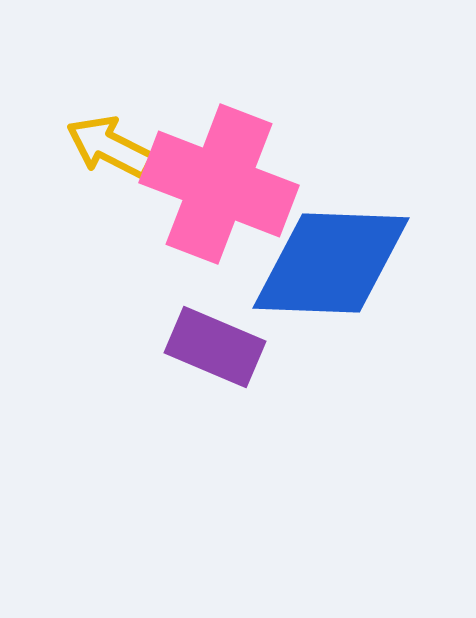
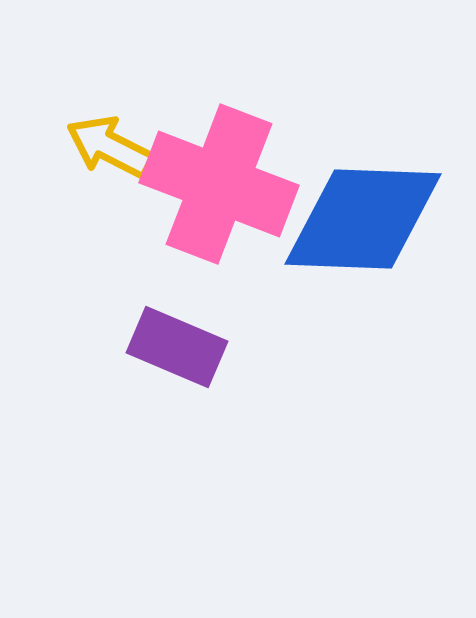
blue diamond: moved 32 px right, 44 px up
purple rectangle: moved 38 px left
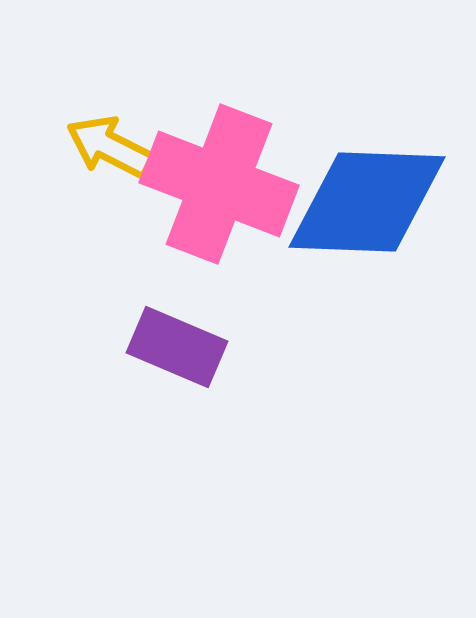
blue diamond: moved 4 px right, 17 px up
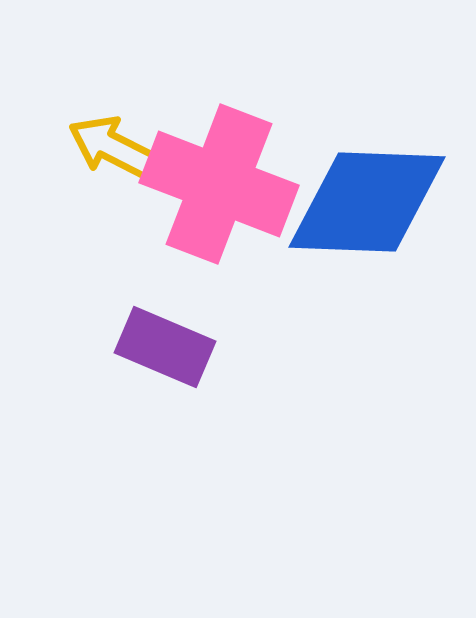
yellow arrow: moved 2 px right
purple rectangle: moved 12 px left
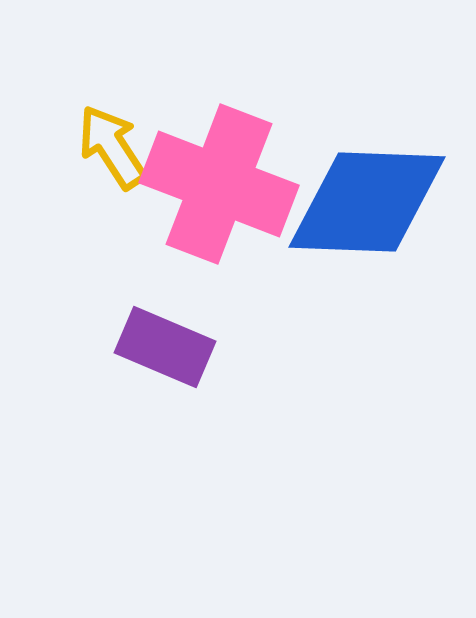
yellow arrow: rotated 30 degrees clockwise
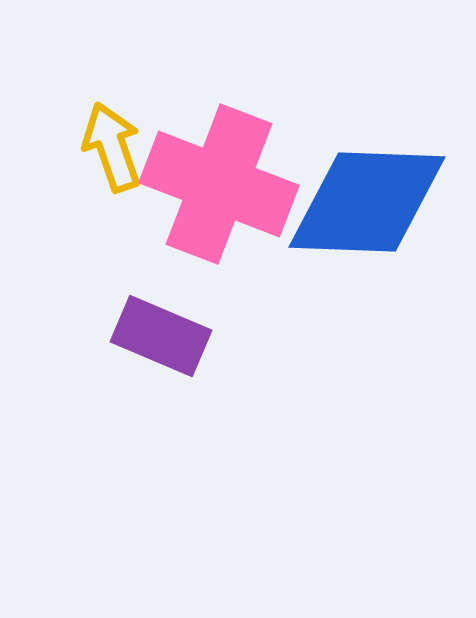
yellow arrow: rotated 14 degrees clockwise
purple rectangle: moved 4 px left, 11 px up
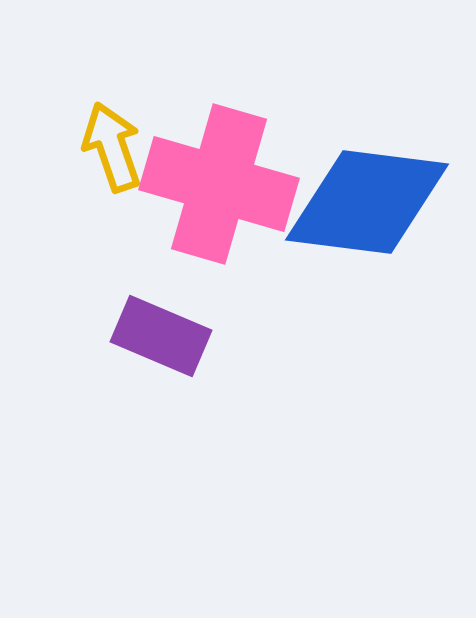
pink cross: rotated 5 degrees counterclockwise
blue diamond: rotated 5 degrees clockwise
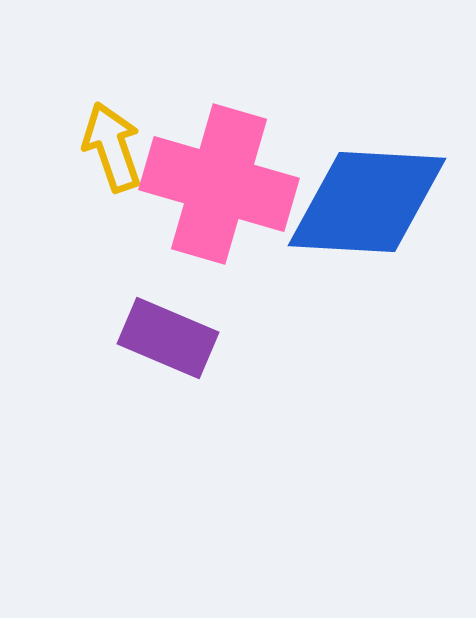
blue diamond: rotated 4 degrees counterclockwise
purple rectangle: moved 7 px right, 2 px down
